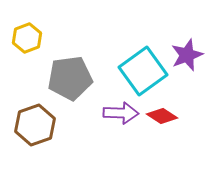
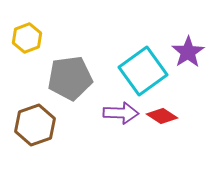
purple star: moved 1 px right, 3 px up; rotated 12 degrees counterclockwise
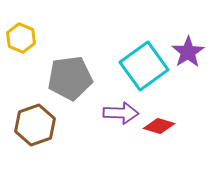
yellow hexagon: moved 6 px left; rotated 16 degrees counterclockwise
cyan square: moved 1 px right, 5 px up
red diamond: moved 3 px left, 10 px down; rotated 16 degrees counterclockwise
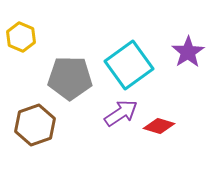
yellow hexagon: moved 1 px up
cyan square: moved 15 px left, 1 px up
gray pentagon: rotated 9 degrees clockwise
purple arrow: rotated 36 degrees counterclockwise
